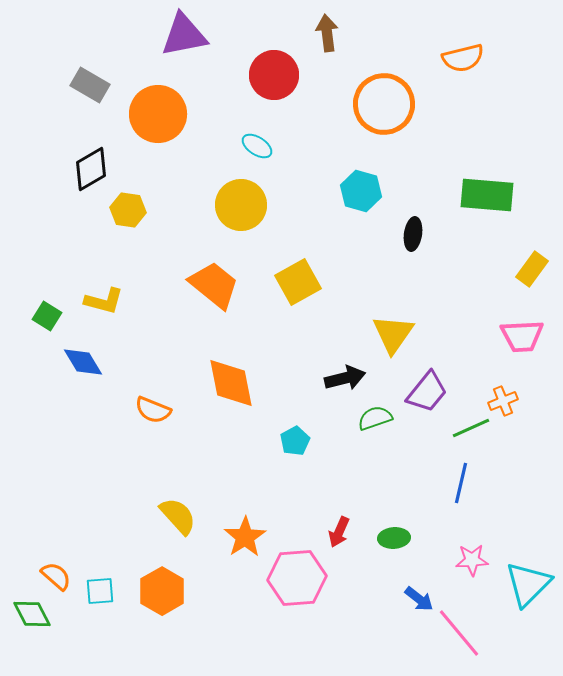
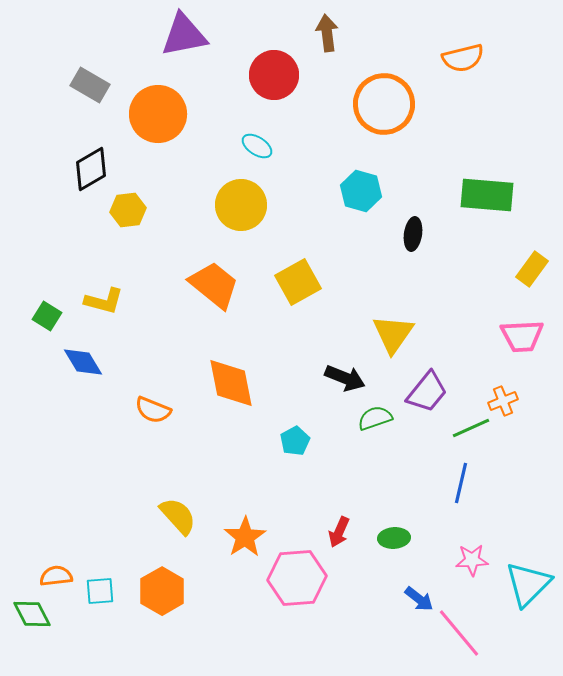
yellow hexagon at (128, 210): rotated 16 degrees counterclockwise
black arrow at (345, 378): rotated 36 degrees clockwise
orange semicircle at (56, 576): rotated 48 degrees counterclockwise
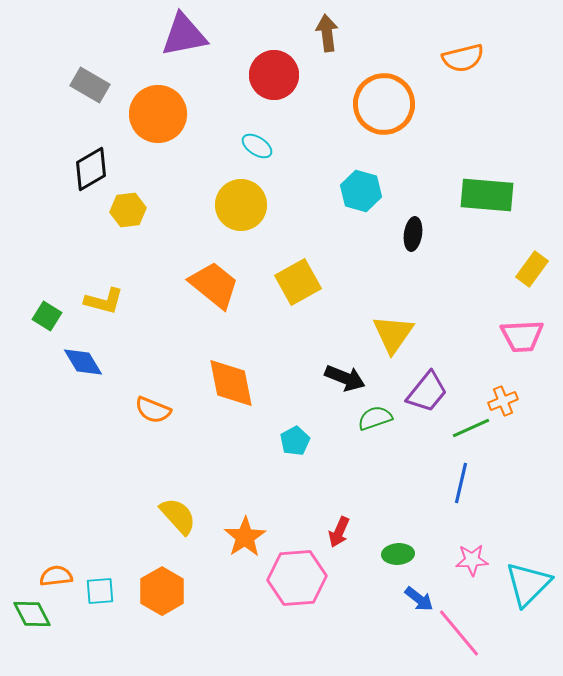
green ellipse at (394, 538): moved 4 px right, 16 px down
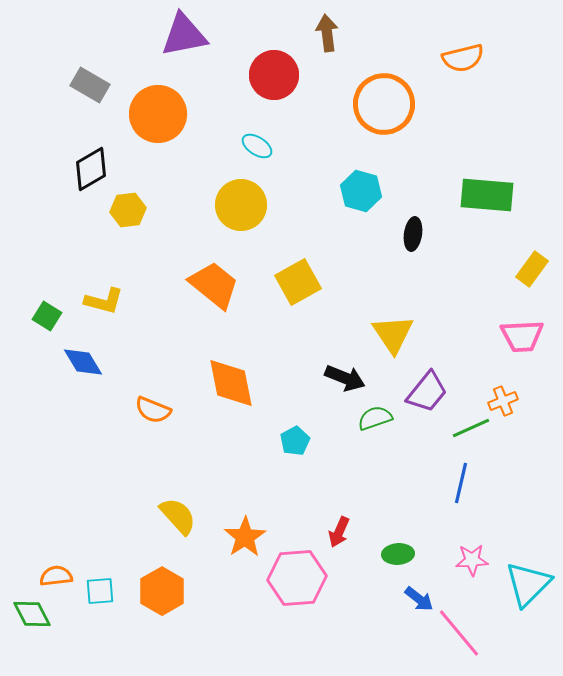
yellow triangle at (393, 334): rotated 9 degrees counterclockwise
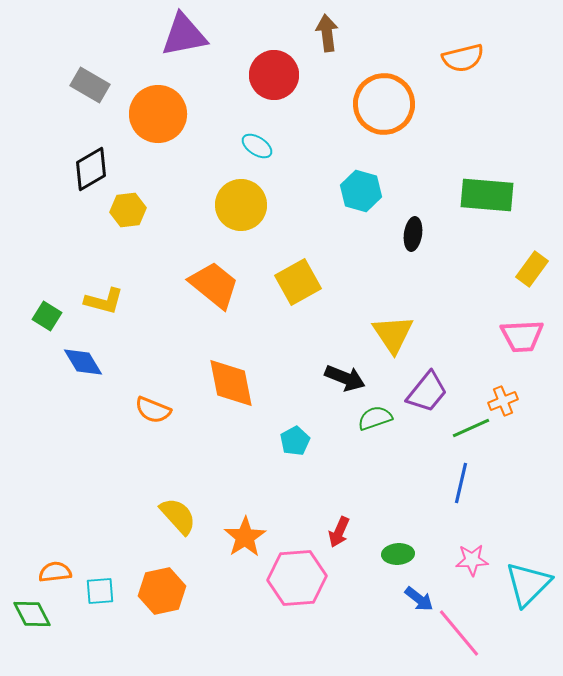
orange semicircle at (56, 576): moved 1 px left, 4 px up
orange hexagon at (162, 591): rotated 18 degrees clockwise
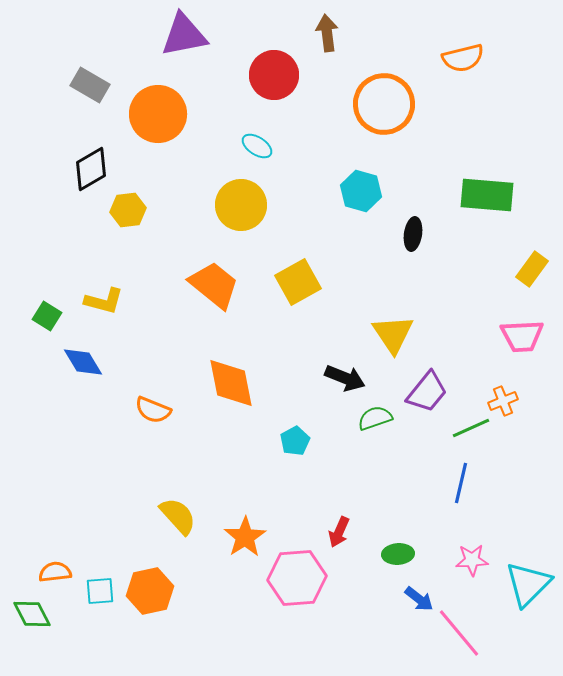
orange hexagon at (162, 591): moved 12 px left
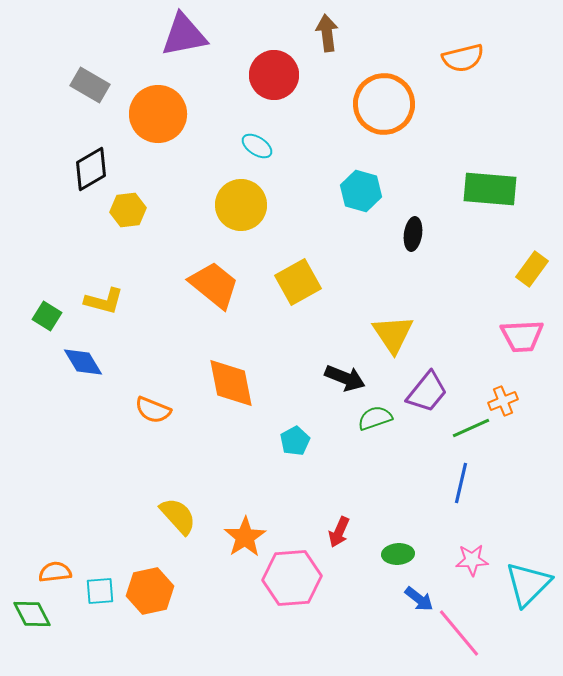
green rectangle at (487, 195): moved 3 px right, 6 px up
pink hexagon at (297, 578): moved 5 px left
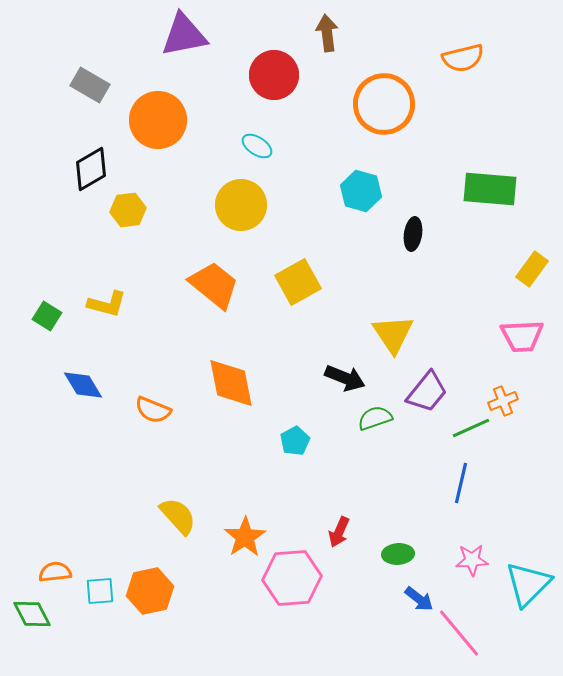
orange circle at (158, 114): moved 6 px down
yellow L-shape at (104, 301): moved 3 px right, 3 px down
blue diamond at (83, 362): moved 23 px down
